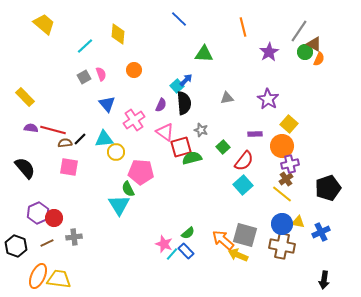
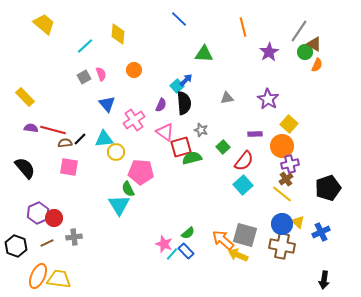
orange semicircle at (319, 59): moved 2 px left, 6 px down
yellow triangle at (298, 222): rotated 32 degrees clockwise
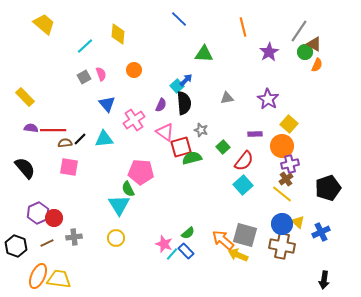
red line at (53, 130): rotated 15 degrees counterclockwise
yellow circle at (116, 152): moved 86 px down
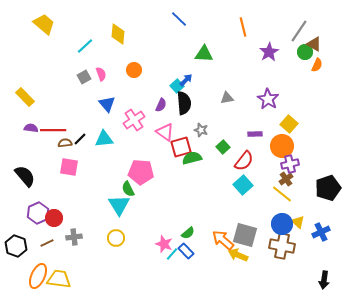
black semicircle at (25, 168): moved 8 px down
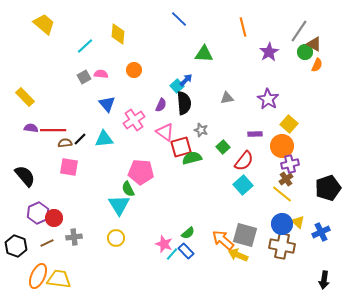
pink semicircle at (101, 74): rotated 64 degrees counterclockwise
